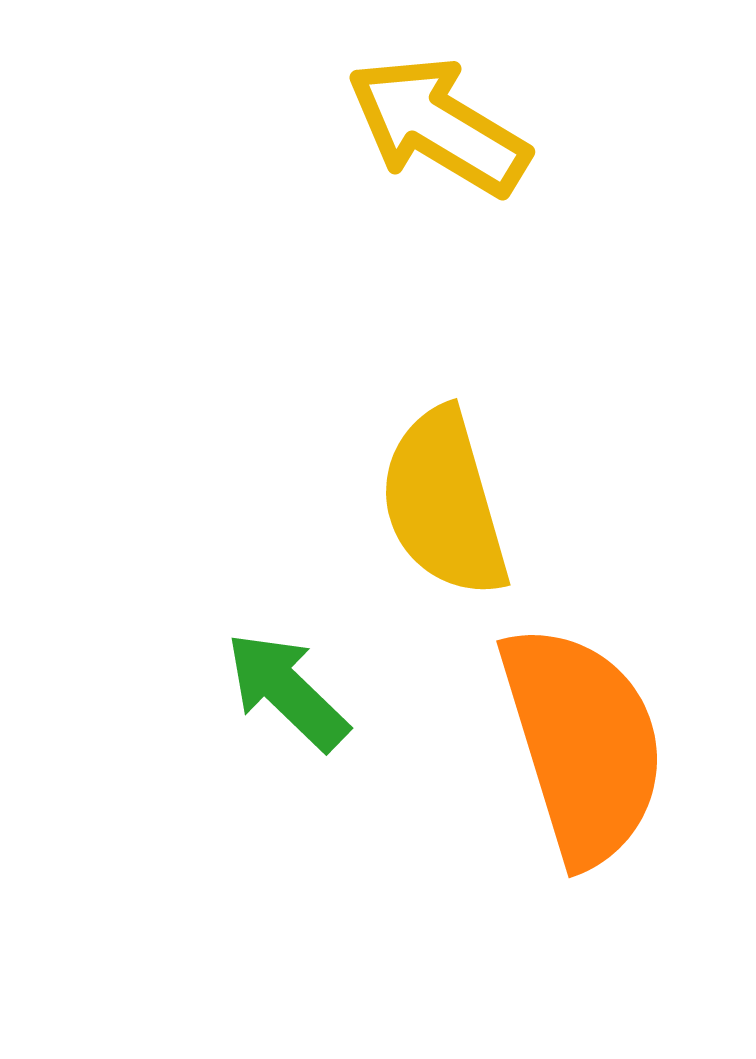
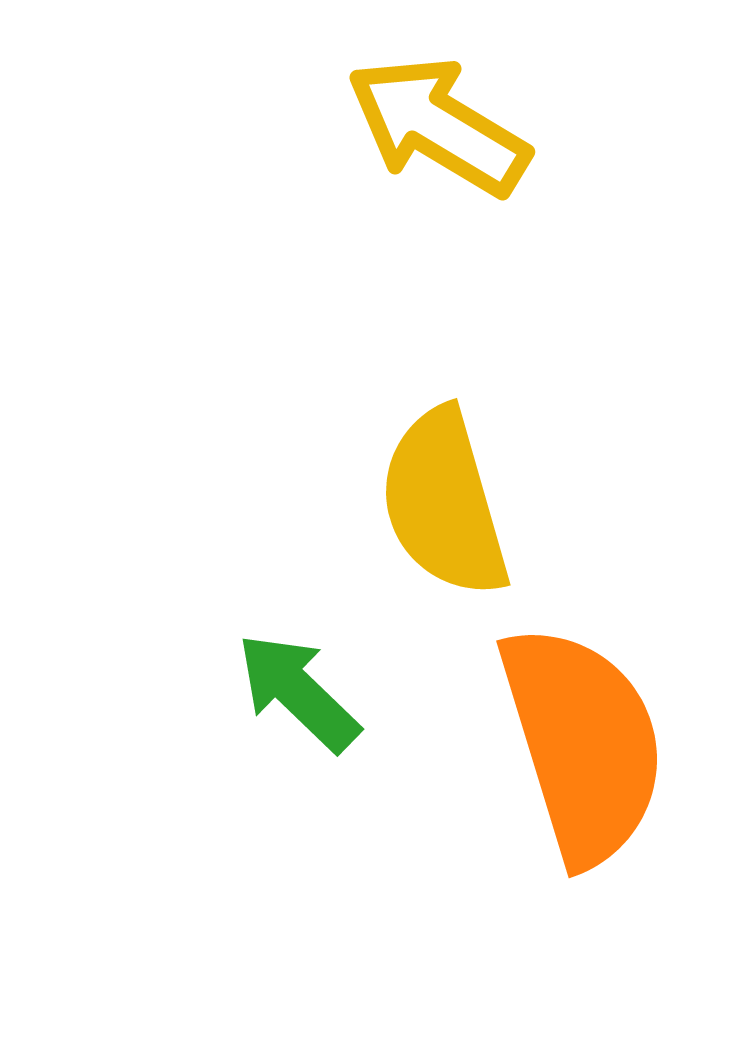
green arrow: moved 11 px right, 1 px down
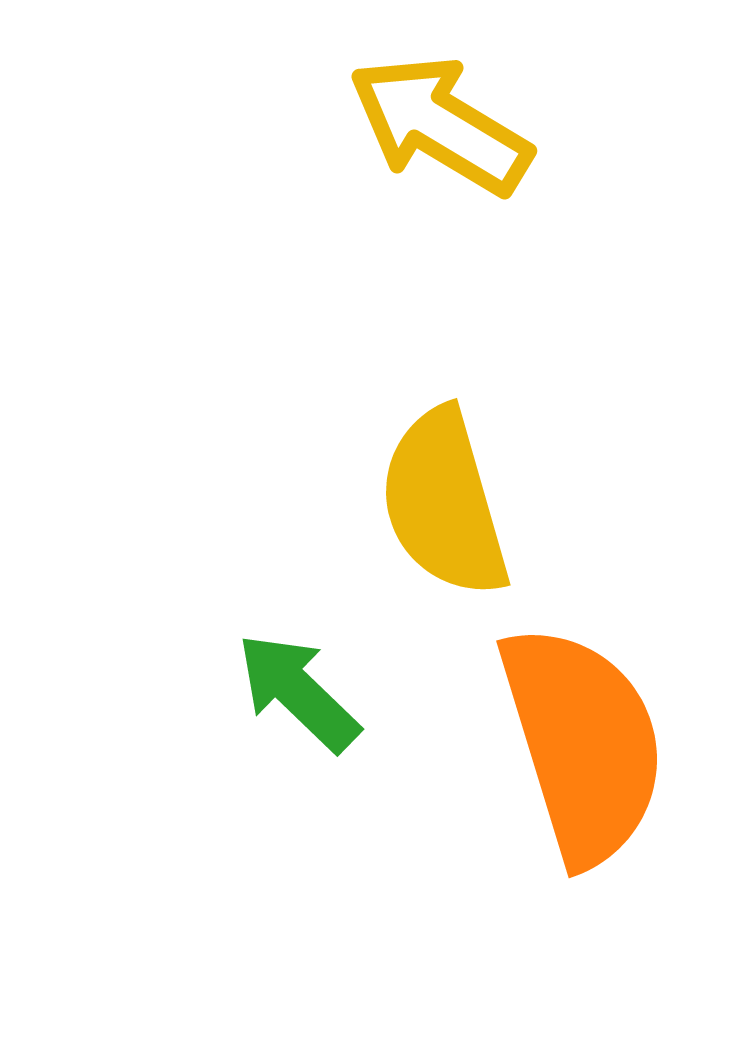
yellow arrow: moved 2 px right, 1 px up
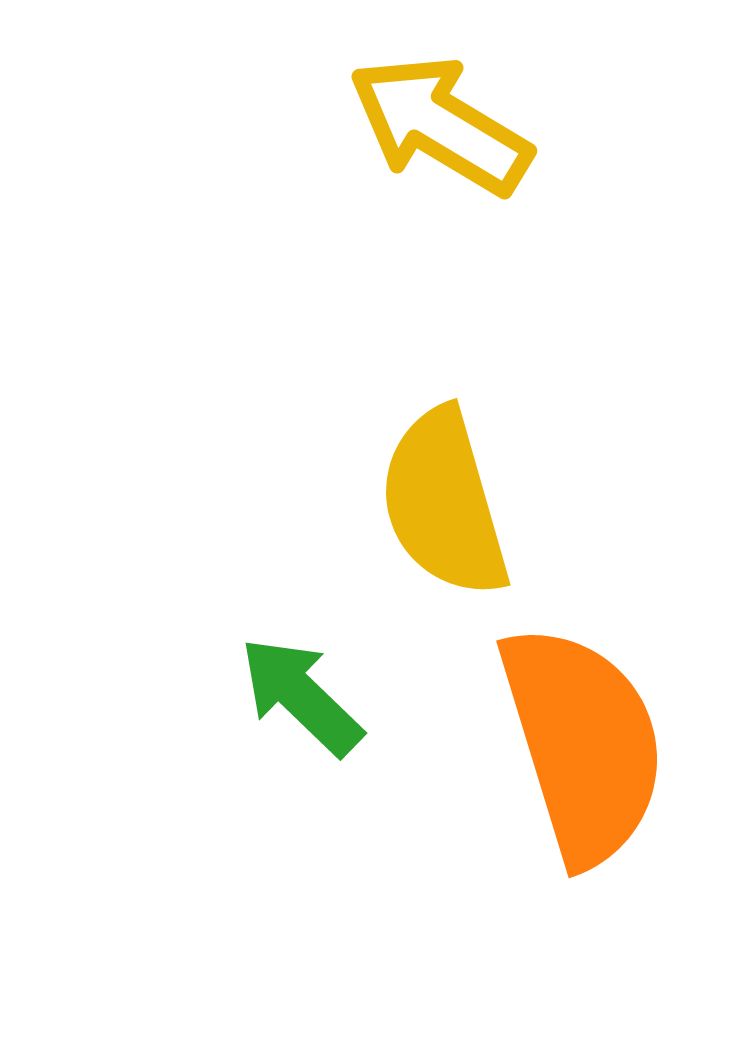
green arrow: moved 3 px right, 4 px down
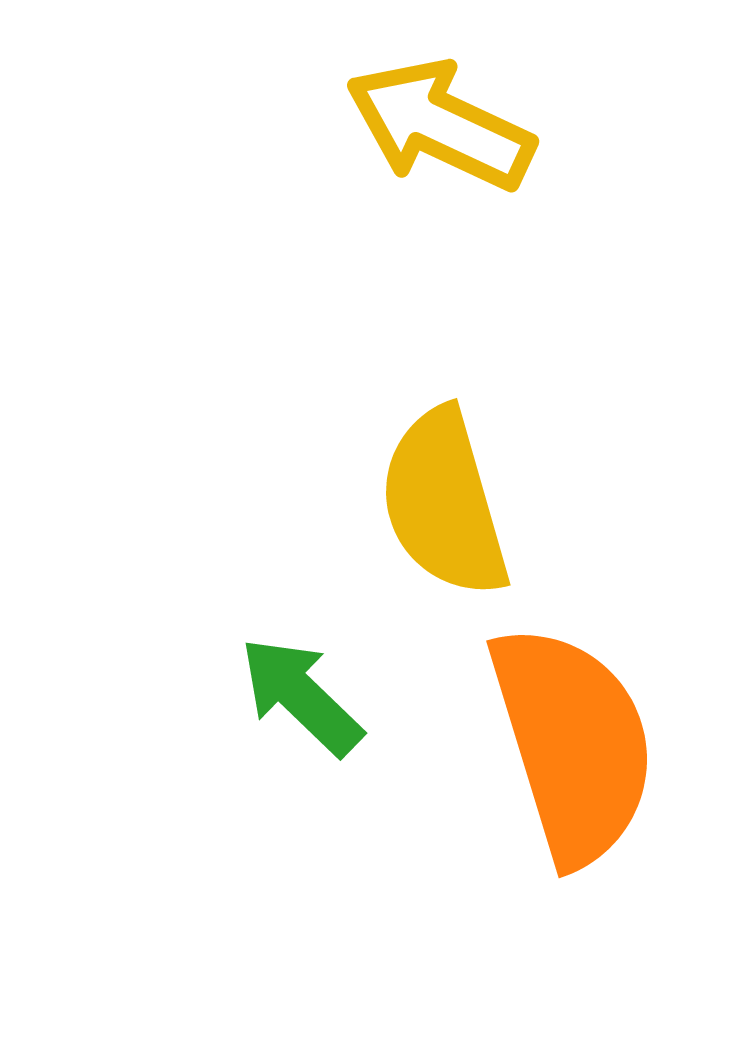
yellow arrow: rotated 6 degrees counterclockwise
orange semicircle: moved 10 px left
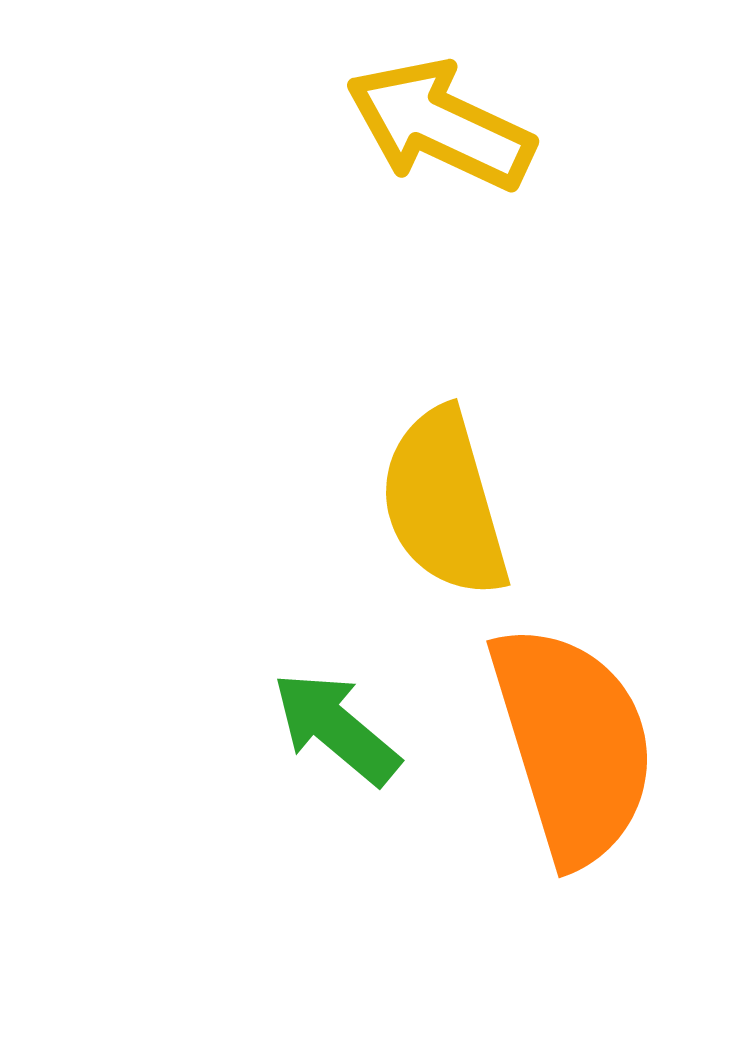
green arrow: moved 35 px right, 32 px down; rotated 4 degrees counterclockwise
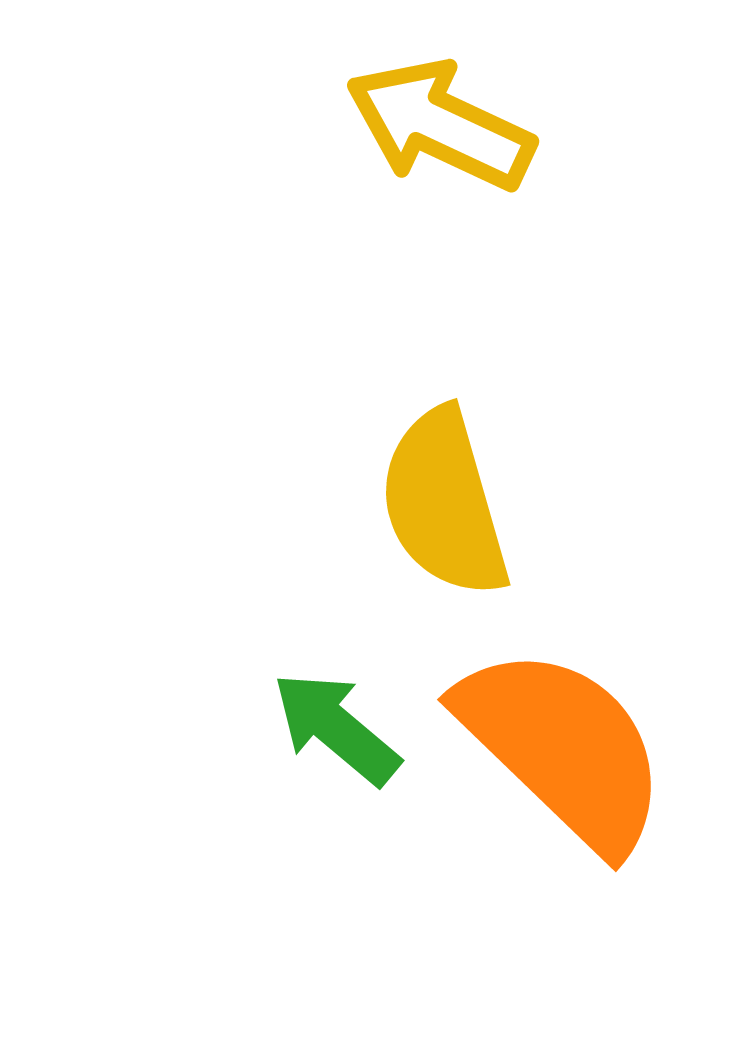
orange semicircle: moved 10 px left, 4 px down; rotated 29 degrees counterclockwise
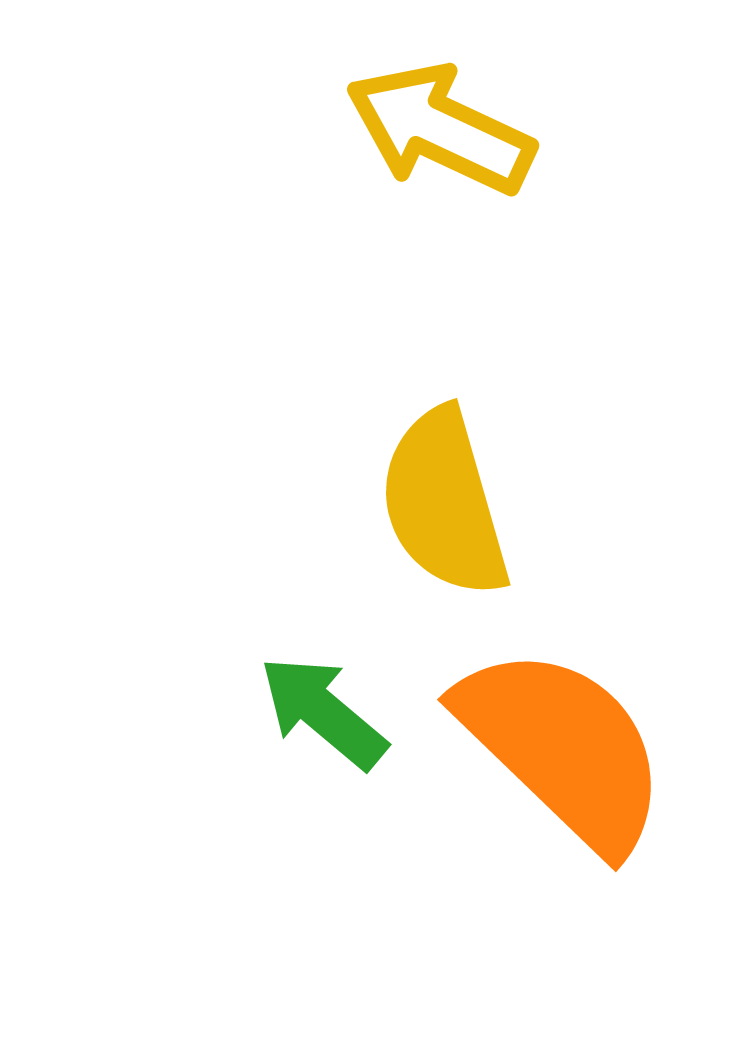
yellow arrow: moved 4 px down
green arrow: moved 13 px left, 16 px up
